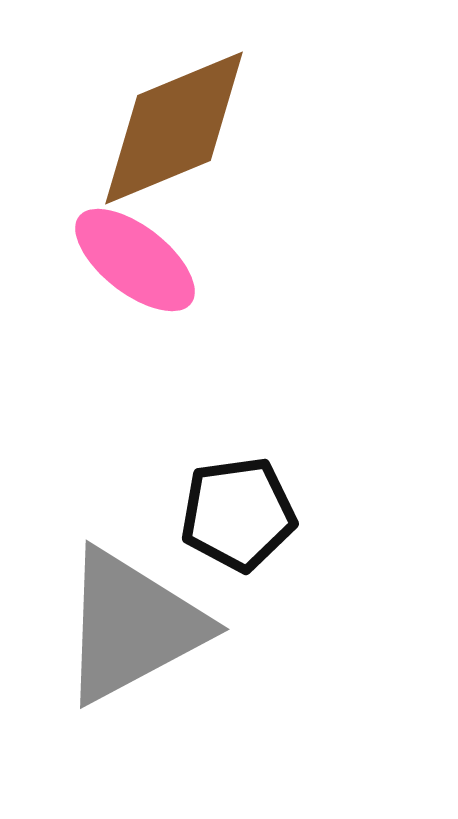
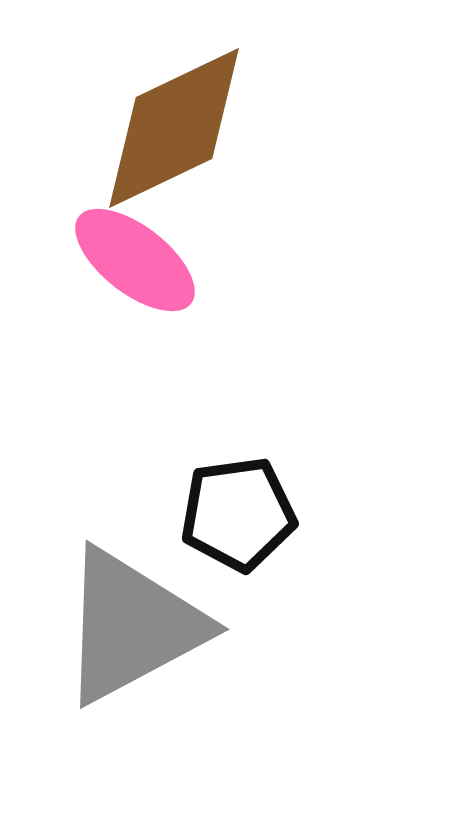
brown diamond: rotated 3 degrees counterclockwise
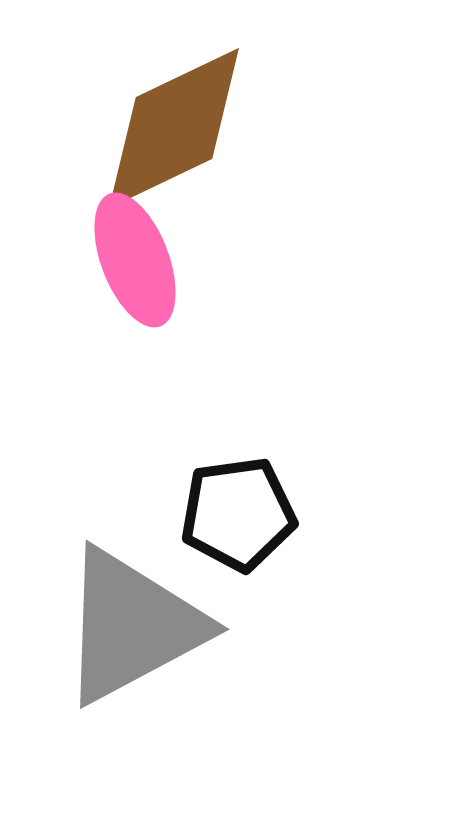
pink ellipse: rotated 31 degrees clockwise
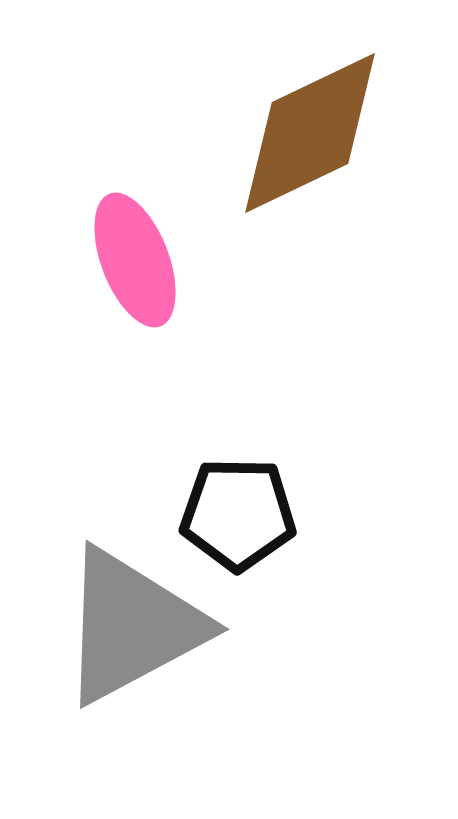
brown diamond: moved 136 px right, 5 px down
black pentagon: rotated 9 degrees clockwise
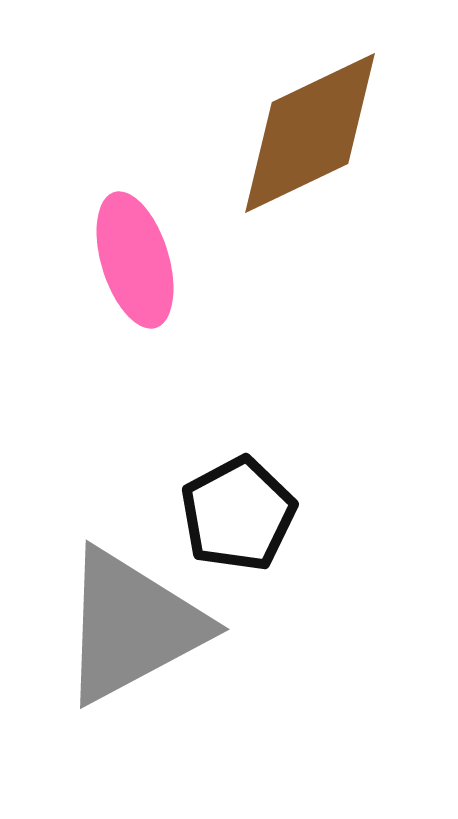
pink ellipse: rotated 4 degrees clockwise
black pentagon: rotated 29 degrees counterclockwise
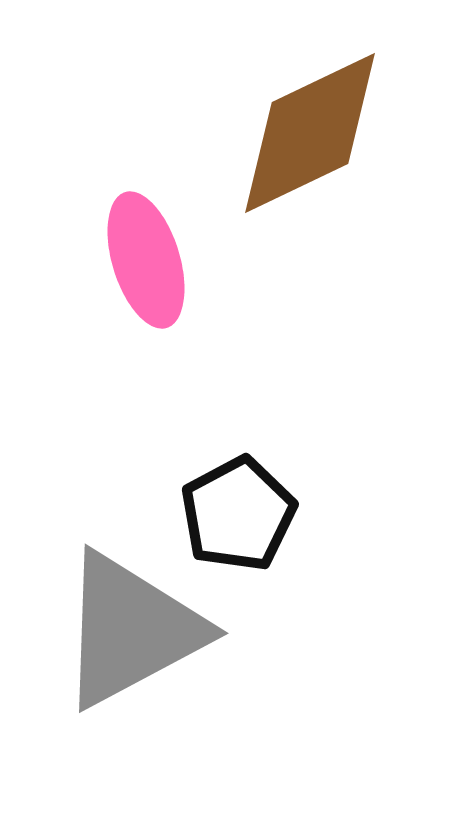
pink ellipse: moved 11 px right
gray triangle: moved 1 px left, 4 px down
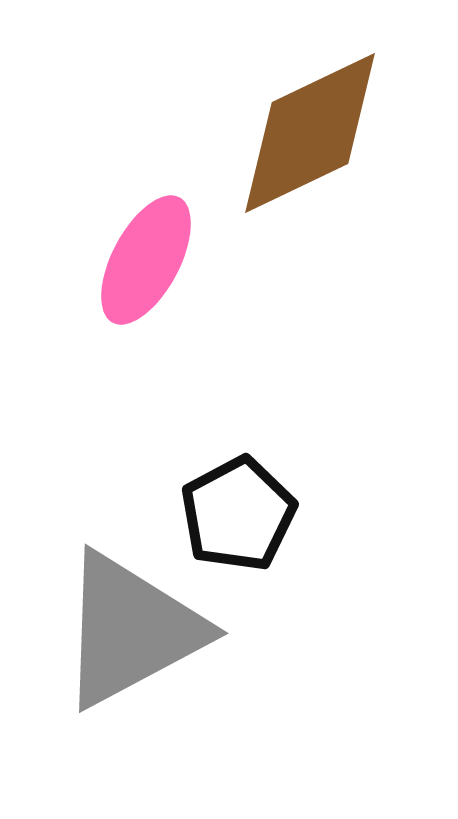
pink ellipse: rotated 45 degrees clockwise
